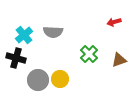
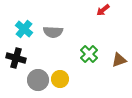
red arrow: moved 11 px left, 12 px up; rotated 24 degrees counterclockwise
cyan cross: moved 6 px up; rotated 12 degrees counterclockwise
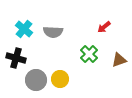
red arrow: moved 1 px right, 17 px down
gray circle: moved 2 px left
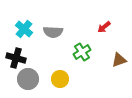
green cross: moved 7 px left, 2 px up; rotated 12 degrees clockwise
gray circle: moved 8 px left, 1 px up
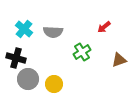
yellow circle: moved 6 px left, 5 px down
